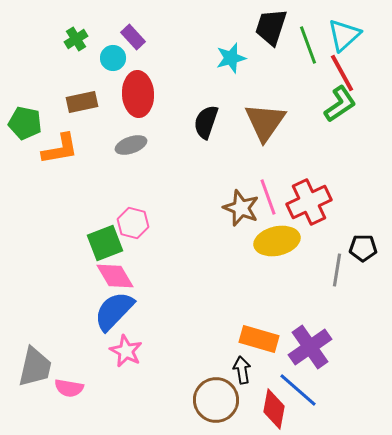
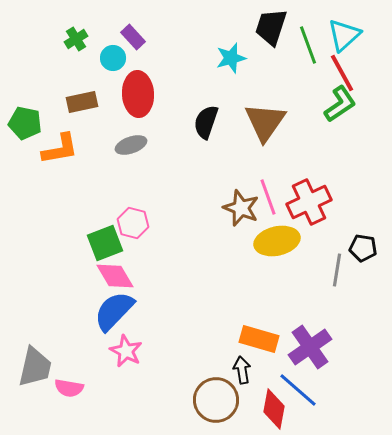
black pentagon: rotated 8 degrees clockwise
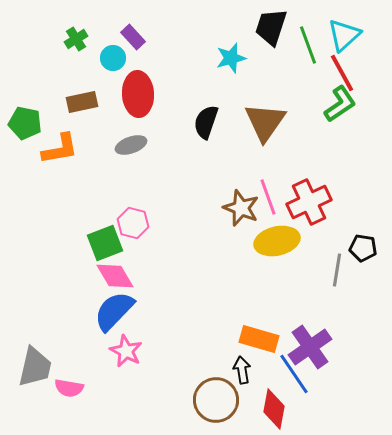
blue line: moved 4 px left, 16 px up; rotated 15 degrees clockwise
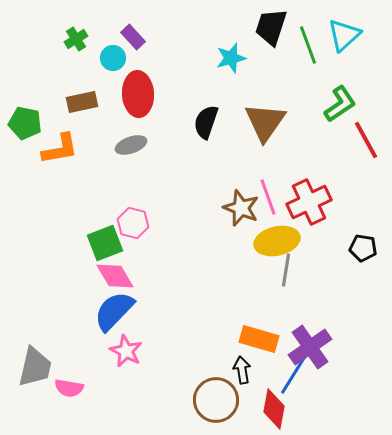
red line: moved 24 px right, 67 px down
gray line: moved 51 px left
blue line: rotated 66 degrees clockwise
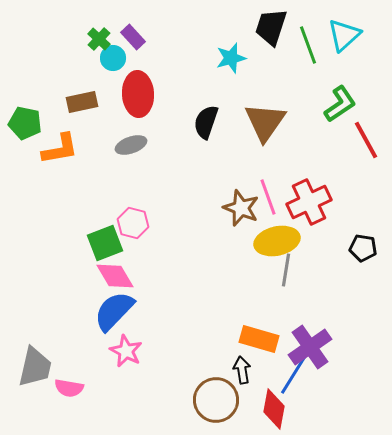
green cross: moved 23 px right; rotated 15 degrees counterclockwise
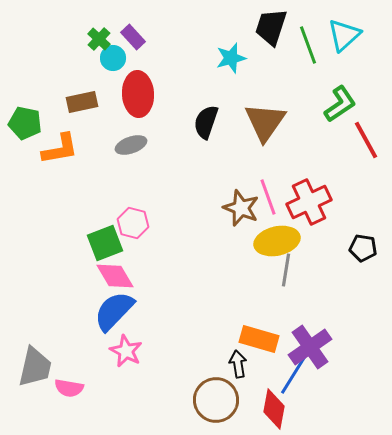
black arrow: moved 4 px left, 6 px up
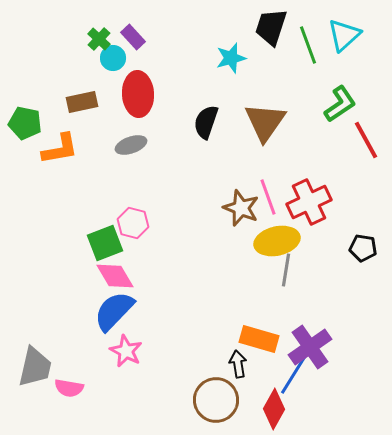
red diamond: rotated 18 degrees clockwise
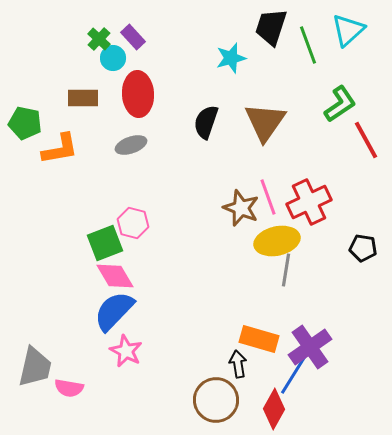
cyan triangle: moved 4 px right, 5 px up
brown rectangle: moved 1 px right, 4 px up; rotated 12 degrees clockwise
